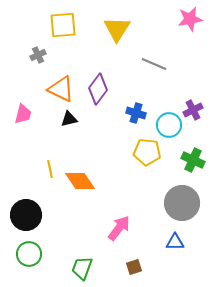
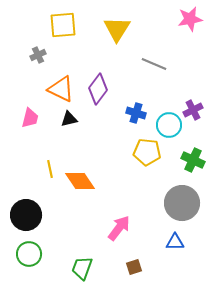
pink trapezoid: moved 7 px right, 4 px down
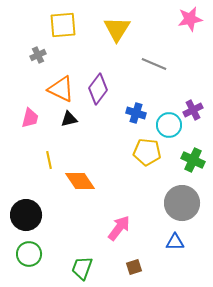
yellow line: moved 1 px left, 9 px up
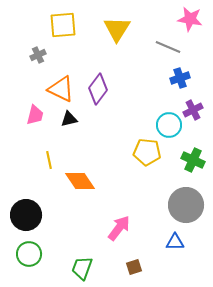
pink star: rotated 20 degrees clockwise
gray line: moved 14 px right, 17 px up
blue cross: moved 44 px right, 35 px up; rotated 36 degrees counterclockwise
pink trapezoid: moved 5 px right, 3 px up
gray circle: moved 4 px right, 2 px down
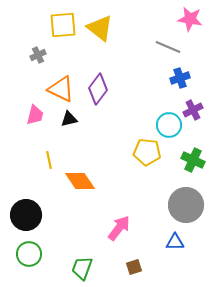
yellow triangle: moved 17 px left, 1 px up; rotated 24 degrees counterclockwise
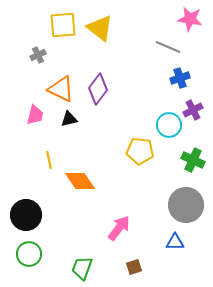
yellow pentagon: moved 7 px left, 1 px up
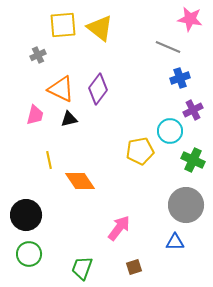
cyan circle: moved 1 px right, 6 px down
yellow pentagon: rotated 16 degrees counterclockwise
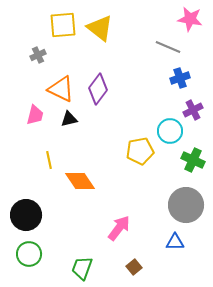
brown square: rotated 21 degrees counterclockwise
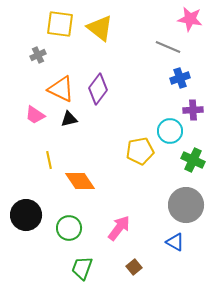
yellow square: moved 3 px left, 1 px up; rotated 12 degrees clockwise
purple cross: rotated 24 degrees clockwise
pink trapezoid: rotated 110 degrees clockwise
blue triangle: rotated 30 degrees clockwise
green circle: moved 40 px right, 26 px up
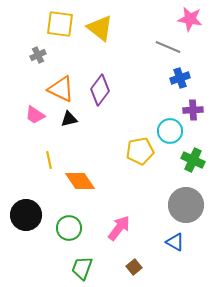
purple diamond: moved 2 px right, 1 px down
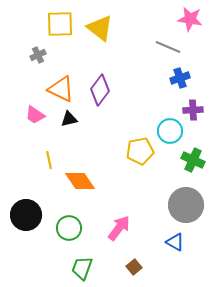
yellow square: rotated 8 degrees counterclockwise
